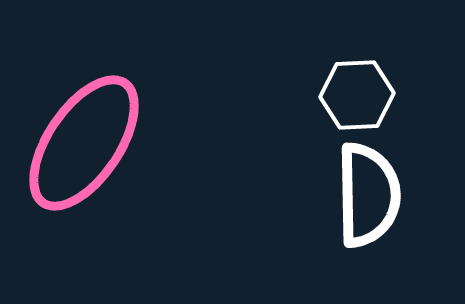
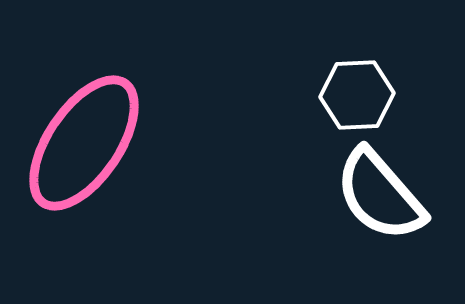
white semicircle: moved 12 px right; rotated 140 degrees clockwise
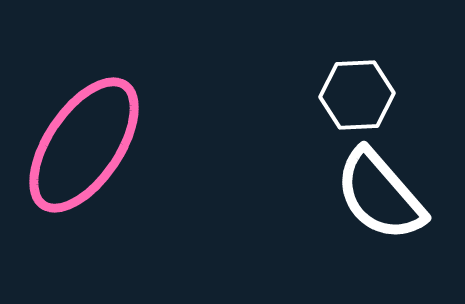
pink ellipse: moved 2 px down
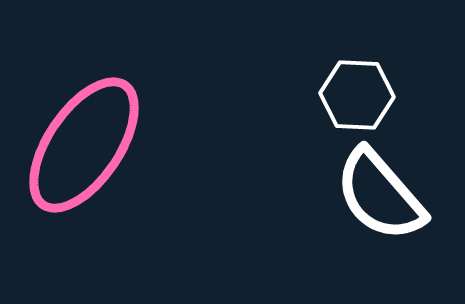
white hexagon: rotated 6 degrees clockwise
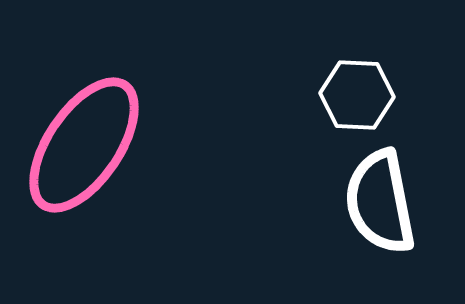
white semicircle: moved 7 px down; rotated 30 degrees clockwise
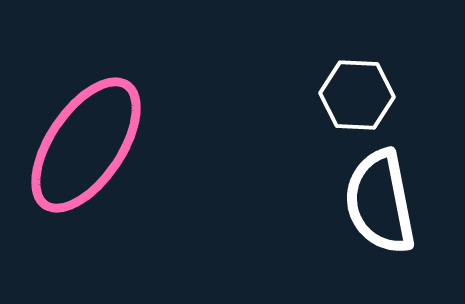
pink ellipse: moved 2 px right
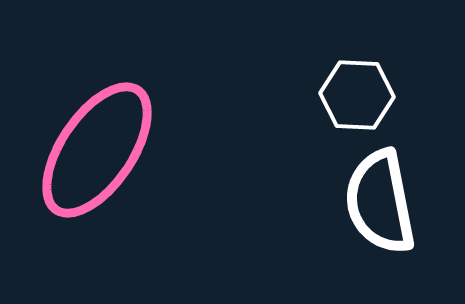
pink ellipse: moved 11 px right, 5 px down
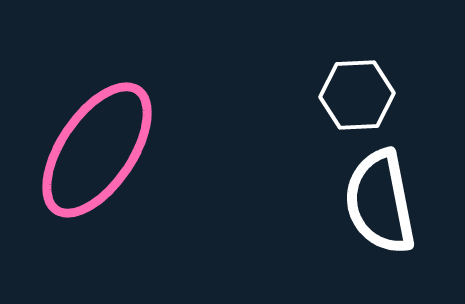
white hexagon: rotated 6 degrees counterclockwise
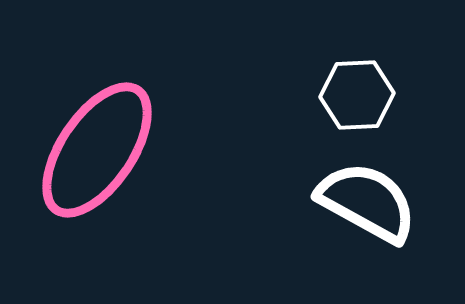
white semicircle: moved 13 px left; rotated 130 degrees clockwise
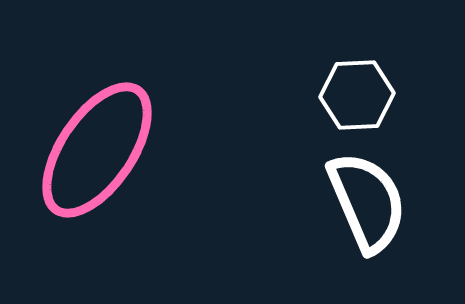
white semicircle: rotated 38 degrees clockwise
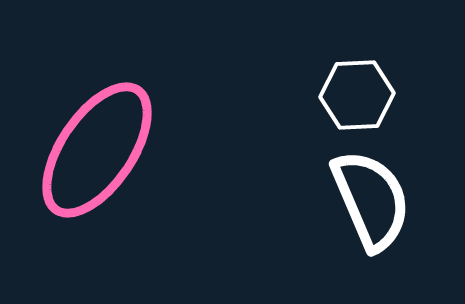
white semicircle: moved 4 px right, 2 px up
